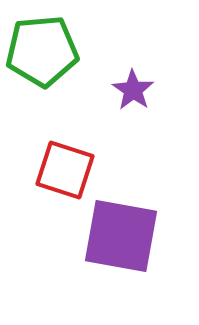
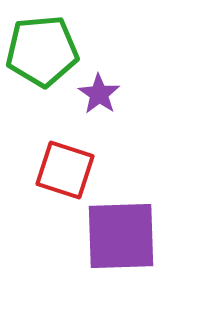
purple star: moved 34 px left, 4 px down
purple square: rotated 12 degrees counterclockwise
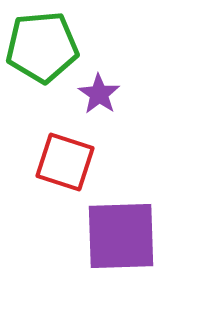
green pentagon: moved 4 px up
red square: moved 8 px up
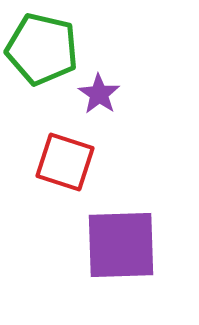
green pentagon: moved 2 px down; rotated 18 degrees clockwise
purple square: moved 9 px down
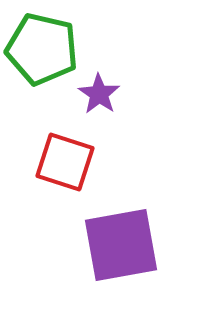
purple square: rotated 8 degrees counterclockwise
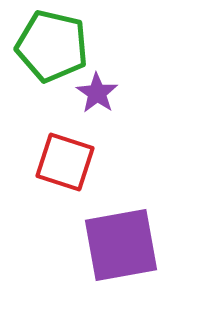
green pentagon: moved 10 px right, 3 px up
purple star: moved 2 px left, 1 px up
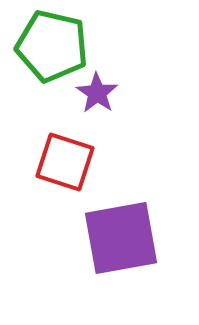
purple square: moved 7 px up
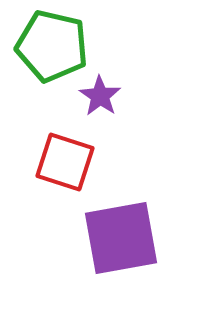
purple star: moved 3 px right, 3 px down
